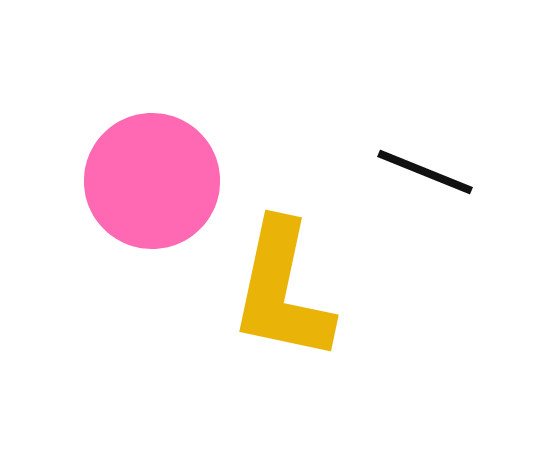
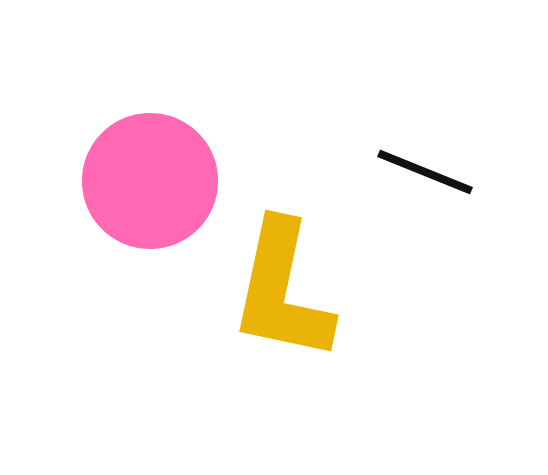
pink circle: moved 2 px left
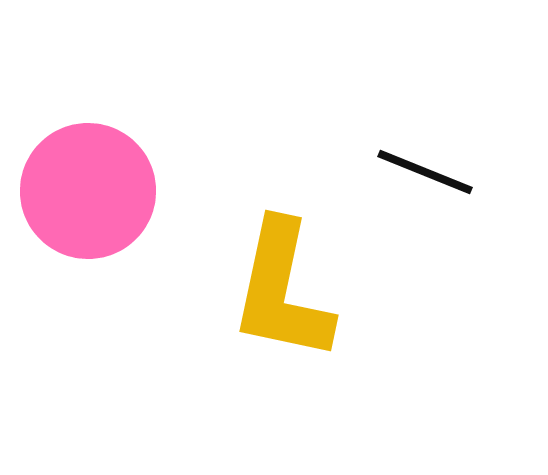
pink circle: moved 62 px left, 10 px down
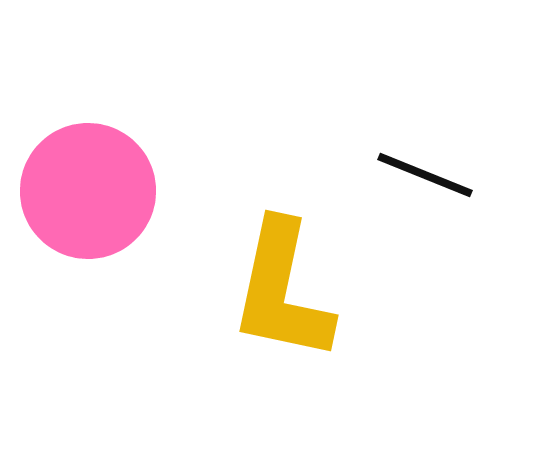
black line: moved 3 px down
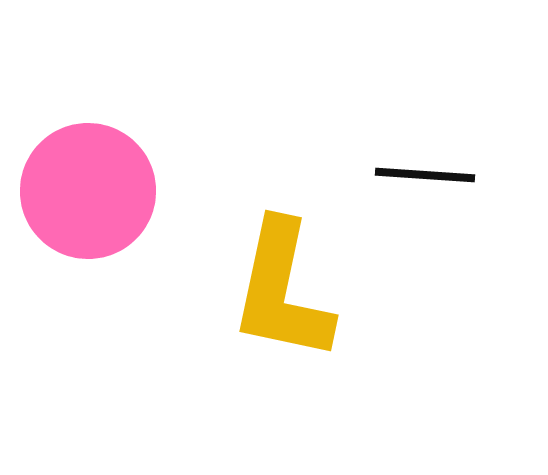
black line: rotated 18 degrees counterclockwise
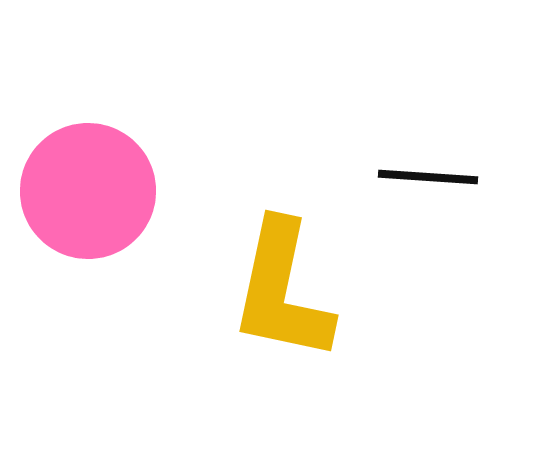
black line: moved 3 px right, 2 px down
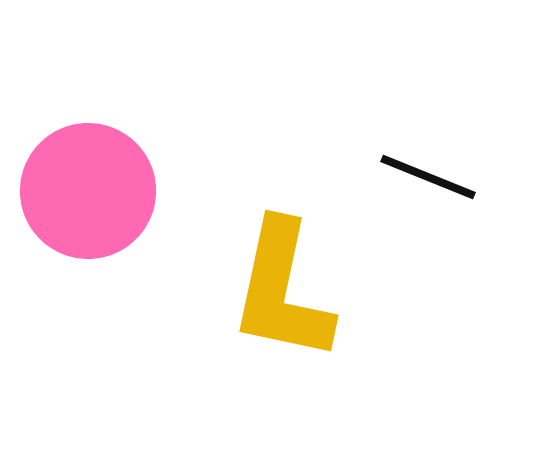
black line: rotated 18 degrees clockwise
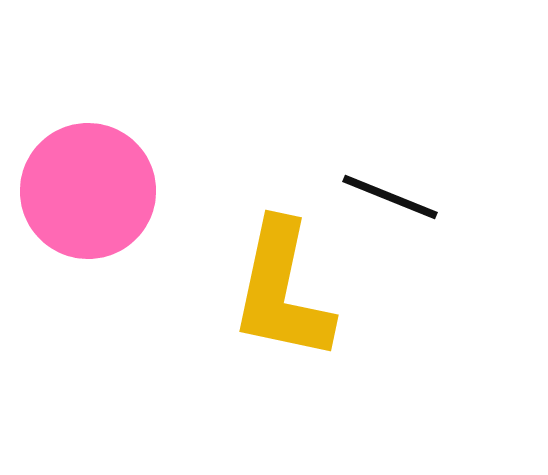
black line: moved 38 px left, 20 px down
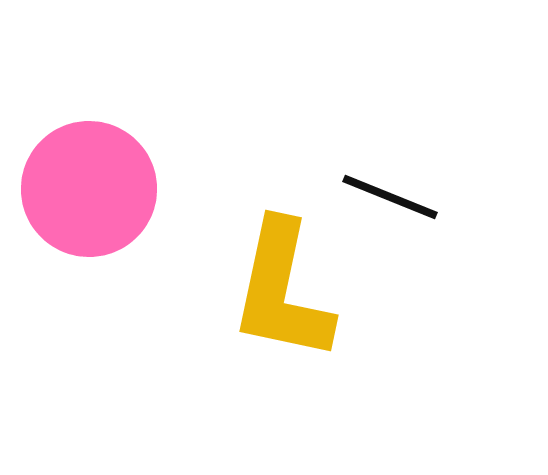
pink circle: moved 1 px right, 2 px up
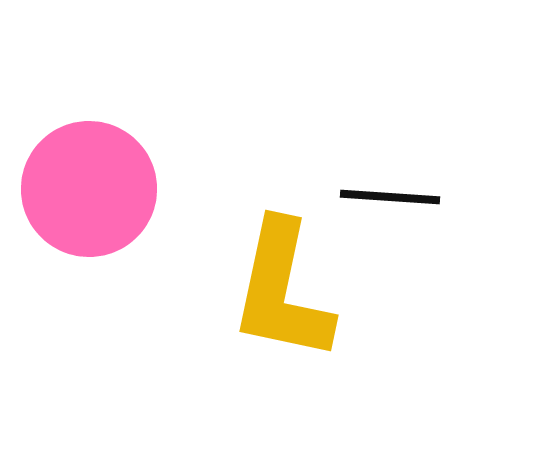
black line: rotated 18 degrees counterclockwise
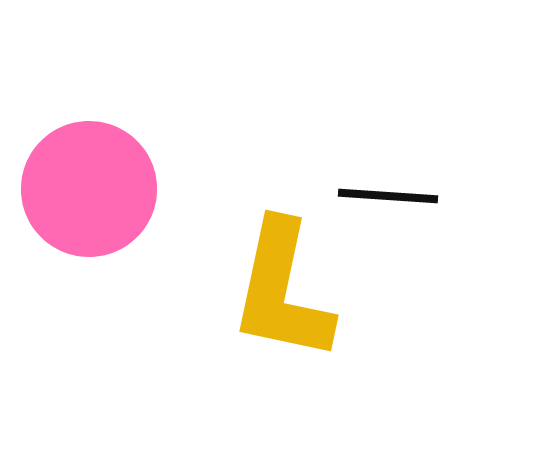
black line: moved 2 px left, 1 px up
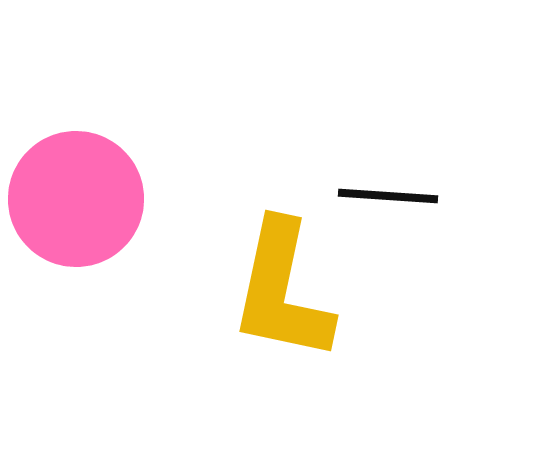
pink circle: moved 13 px left, 10 px down
